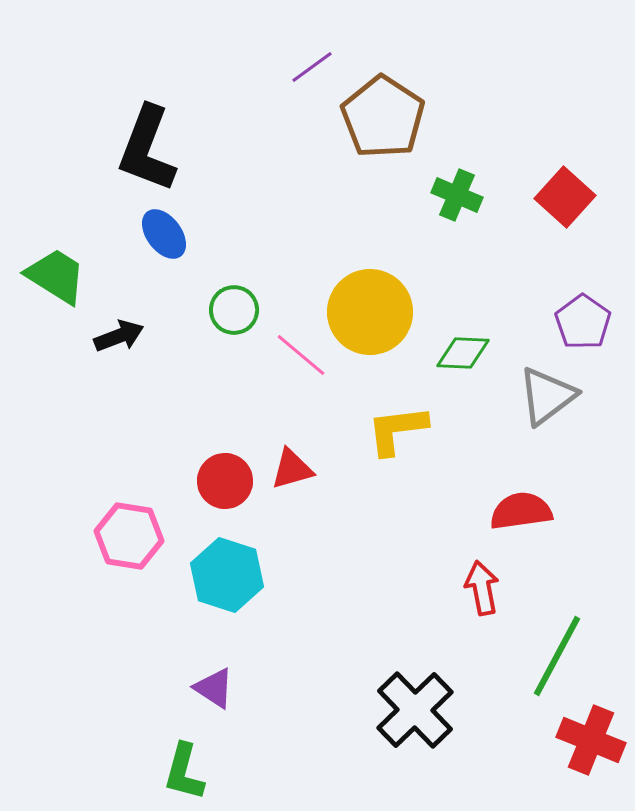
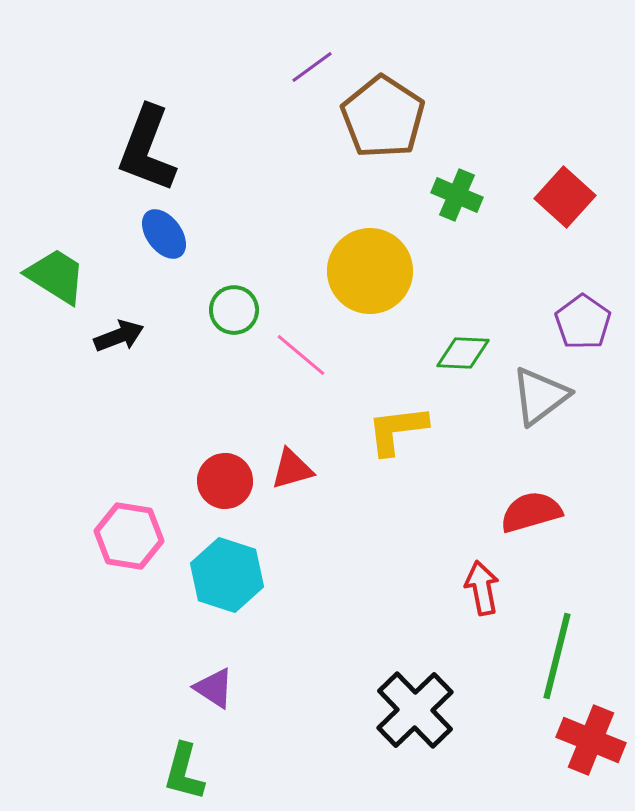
yellow circle: moved 41 px up
gray triangle: moved 7 px left
red semicircle: moved 10 px right, 1 px down; rotated 8 degrees counterclockwise
green line: rotated 14 degrees counterclockwise
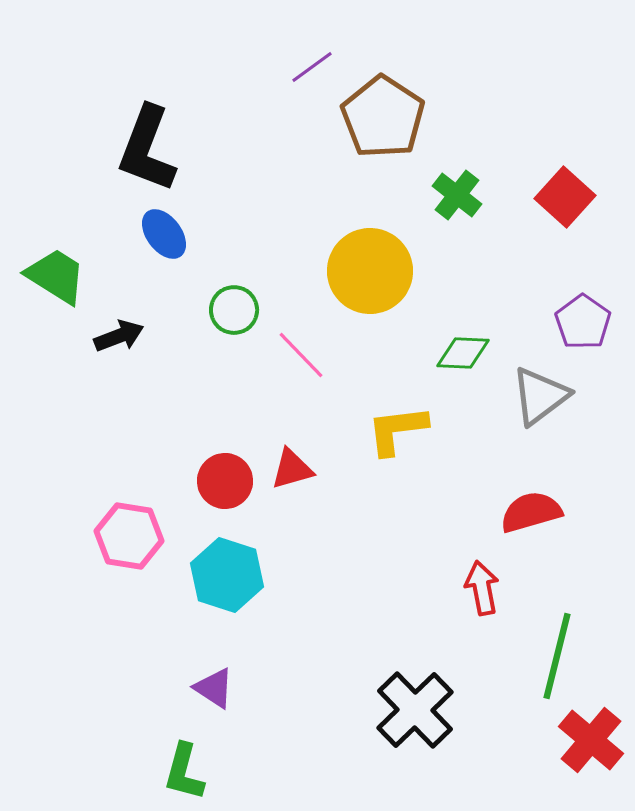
green cross: rotated 15 degrees clockwise
pink line: rotated 6 degrees clockwise
red cross: rotated 18 degrees clockwise
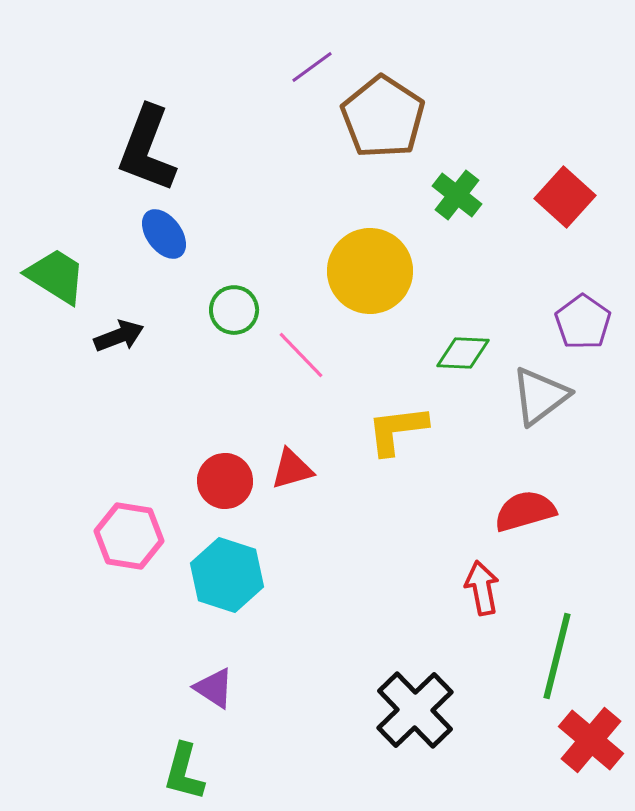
red semicircle: moved 6 px left, 1 px up
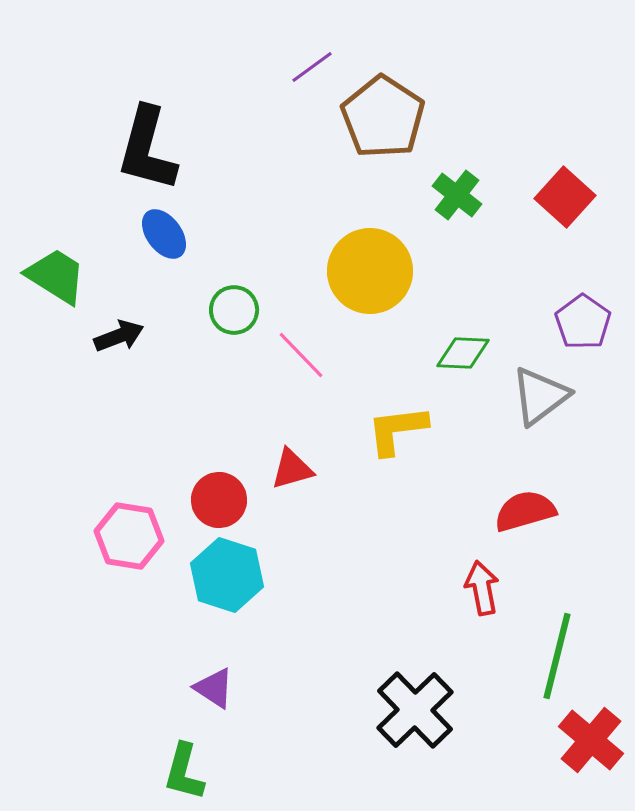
black L-shape: rotated 6 degrees counterclockwise
red circle: moved 6 px left, 19 px down
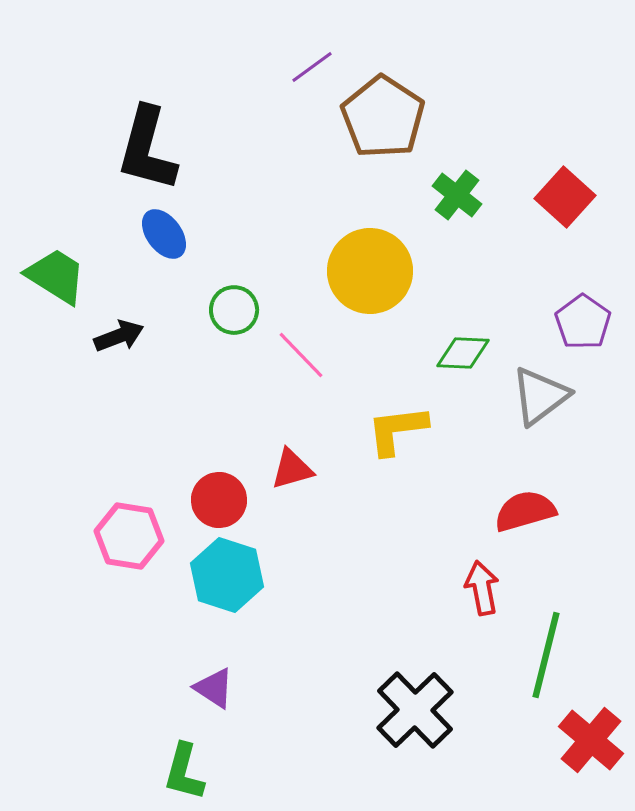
green line: moved 11 px left, 1 px up
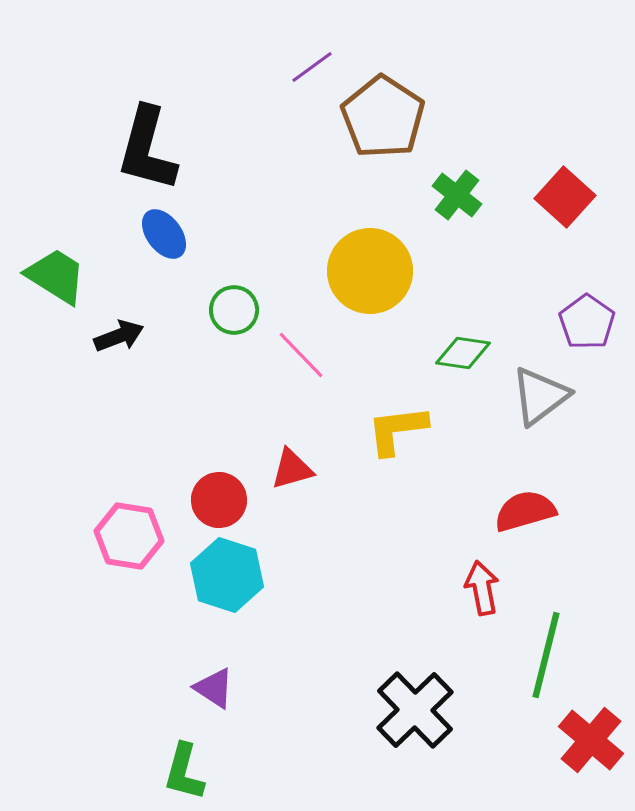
purple pentagon: moved 4 px right
green diamond: rotated 6 degrees clockwise
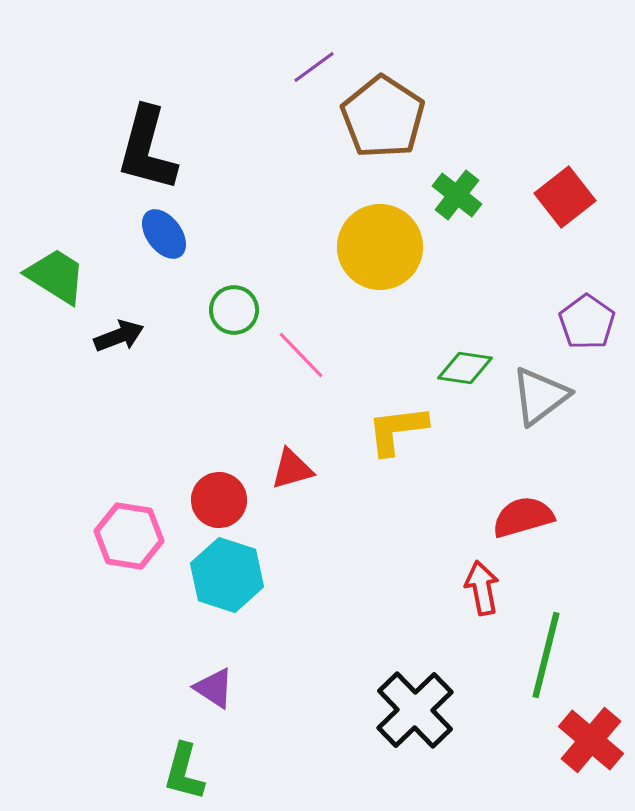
purple line: moved 2 px right
red square: rotated 10 degrees clockwise
yellow circle: moved 10 px right, 24 px up
green diamond: moved 2 px right, 15 px down
red semicircle: moved 2 px left, 6 px down
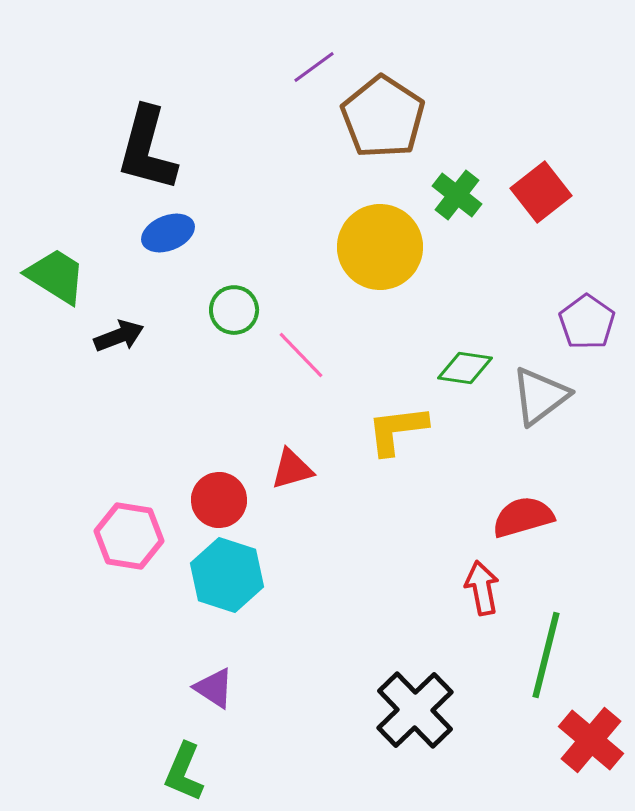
red square: moved 24 px left, 5 px up
blue ellipse: moved 4 px right, 1 px up; rotated 75 degrees counterclockwise
green L-shape: rotated 8 degrees clockwise
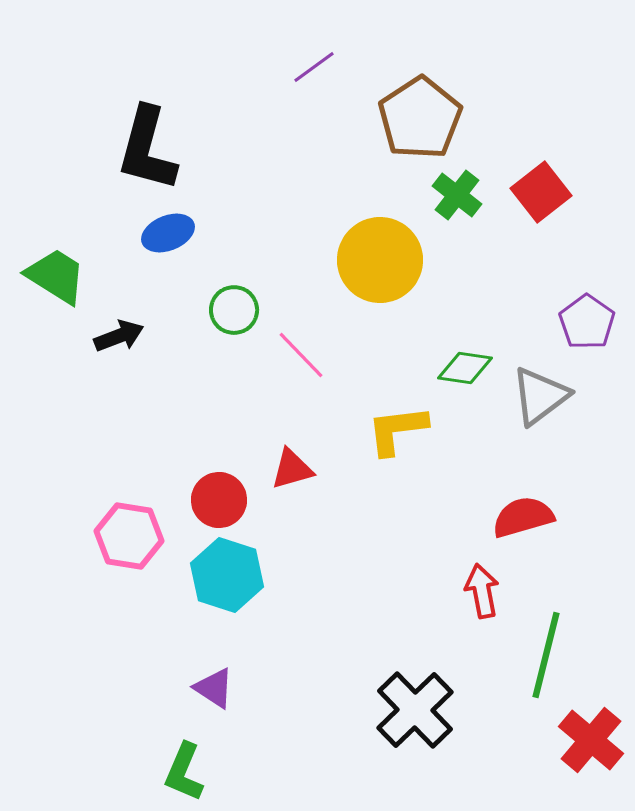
brown pentagon: moved 37 px right, 1 px down; rotated 6 degrees clockwise
yellow circle: moved 13 px down
red arrow: moved 3 px down
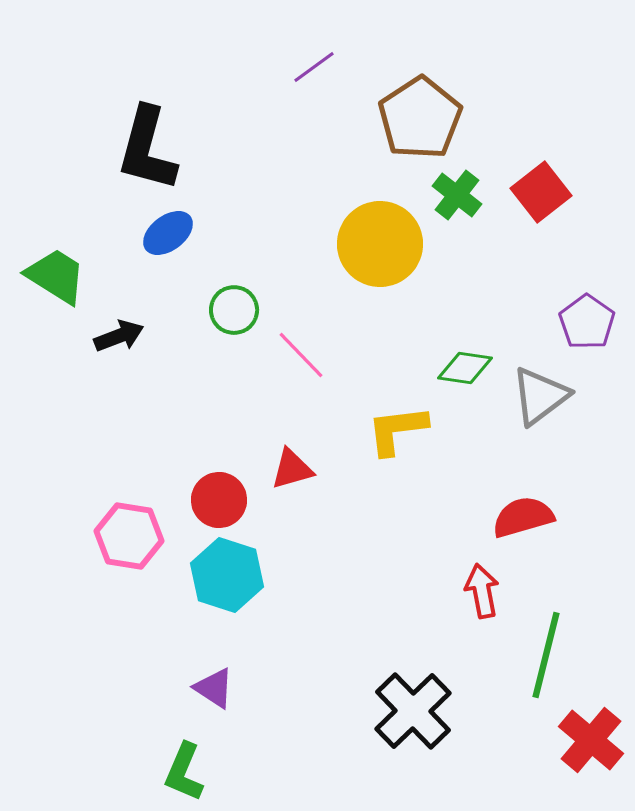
blue ellipse: rotated 15 degrees counterclockwise
yellow circle: moved 16 px up
black cross: moved 2 px left, 1 px down
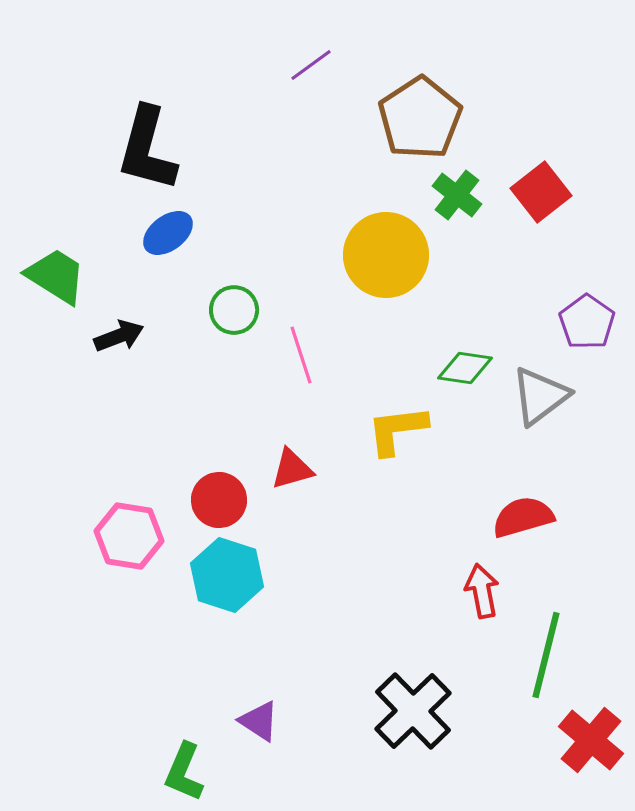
purple line: moved 3 px left, 2 px up
yellow circle: moved 6 px right, 11 px down
pink line: rotated 26 degrees clockwise
purple triangle: moved 45 px right, 33 px down
